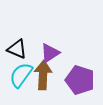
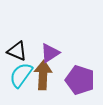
black triangle: moved 2 px down
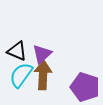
purple triangle: moved 8 px left, 1 px down; rotated 10 degrees counterclockwise
purple pentagon: moved 5 px right, 7 px down
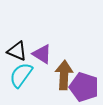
purple triangle: rotated 45 degrees counterclockwise
brown arrow: moved 21 px right
purple pentagon: moved 1 px left
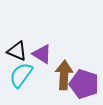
purple pentagon: moved 3 px up
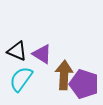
cyan semicircle: moved 4 px down
